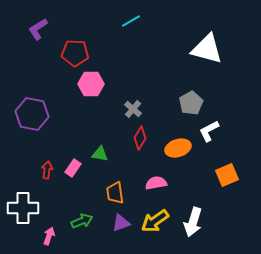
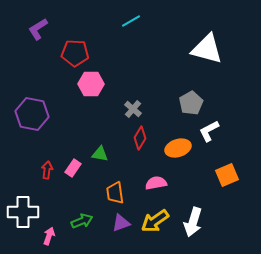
white cross: moved 4 px down
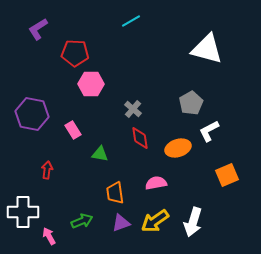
red diamond: rotated 40 degrees counterclockwise
pink rectangle: moved 38 px up; rotated 66 degrees counterclockwise
pink arrow: rotated 48 degrees counterclockwise
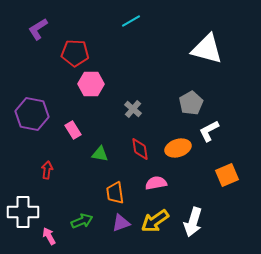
red diamond: moved 11 px down
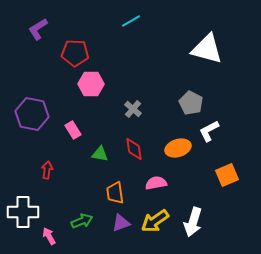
gray pentagon: rotated 15 degrees counterclockwise
red diamond: moved 6 px left
